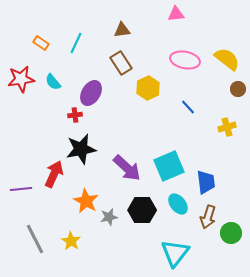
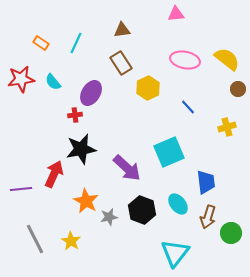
cyan square: moved 14 px up
black hexagon: rotated 20 degrees clockwise
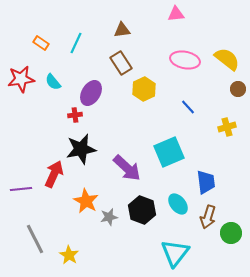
yellow hexagon: moved 4 px left, 1 px down
yellow star: moved 2 px left, 14 px down
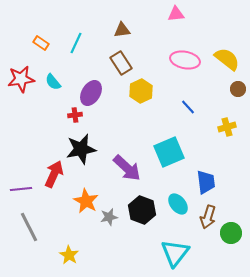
yellow hexagon: moved 3 px left, 2 px down
gray line: moved 6 px left, 12 px up
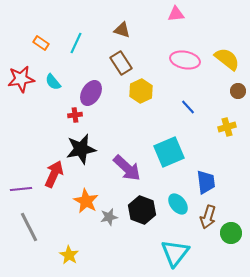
brown triangle: rotated 24 degrees clockwise
brown circle: moved 2 px down
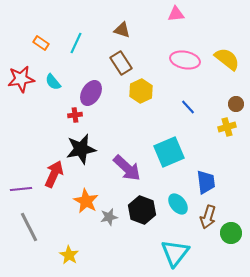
brown circle: moved 2 px left, 13 px down
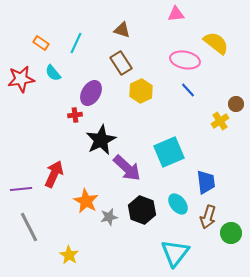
yellow semicircle: moved 11 px left, 16 px up
cyan semicircle: moved 9 px up
blue line: moved 17 px up
yellow cross: moved 7 px left, 6 px up; rotated 18 degrees counterclockwise
black star: moved 20 px right, 9 px up; rotated 16 degrees counterclockwise
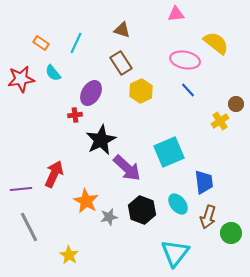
blue trapezoid: moved 2 px left
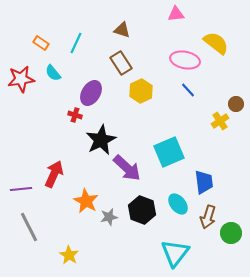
red cross: rotated 24 degrees clockwise
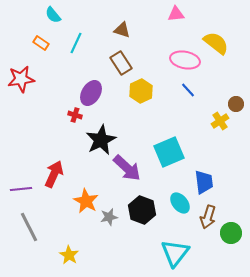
cyan semicircle: moved 58 px up
cyan ellipse: moved 2 px right, 1 px up
